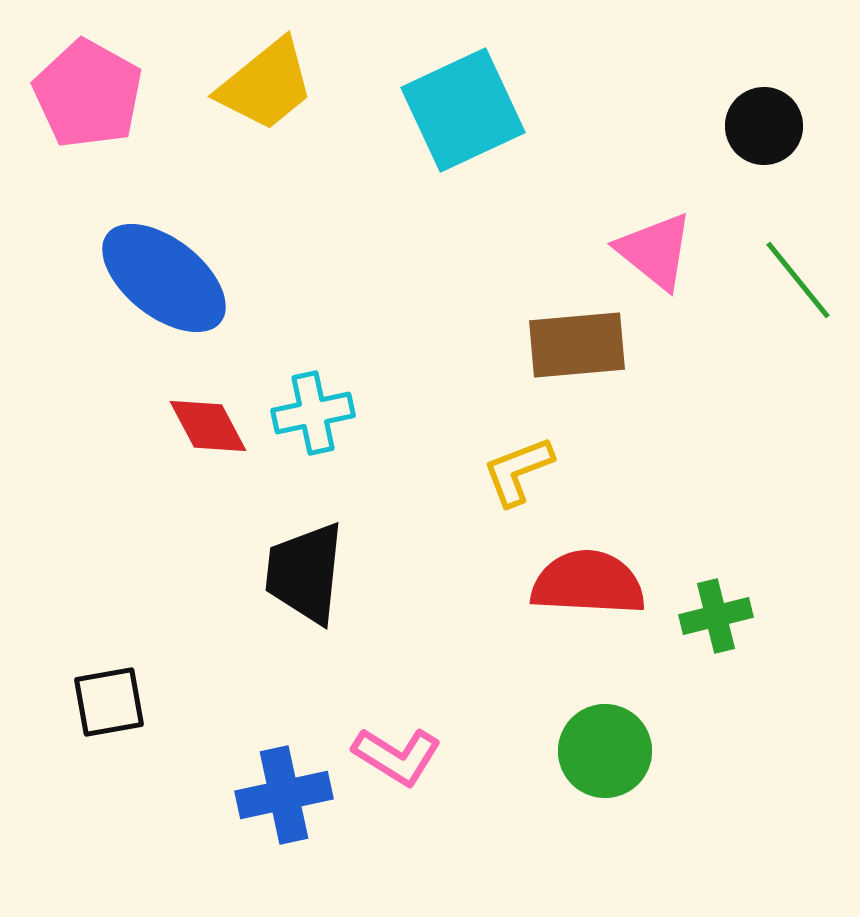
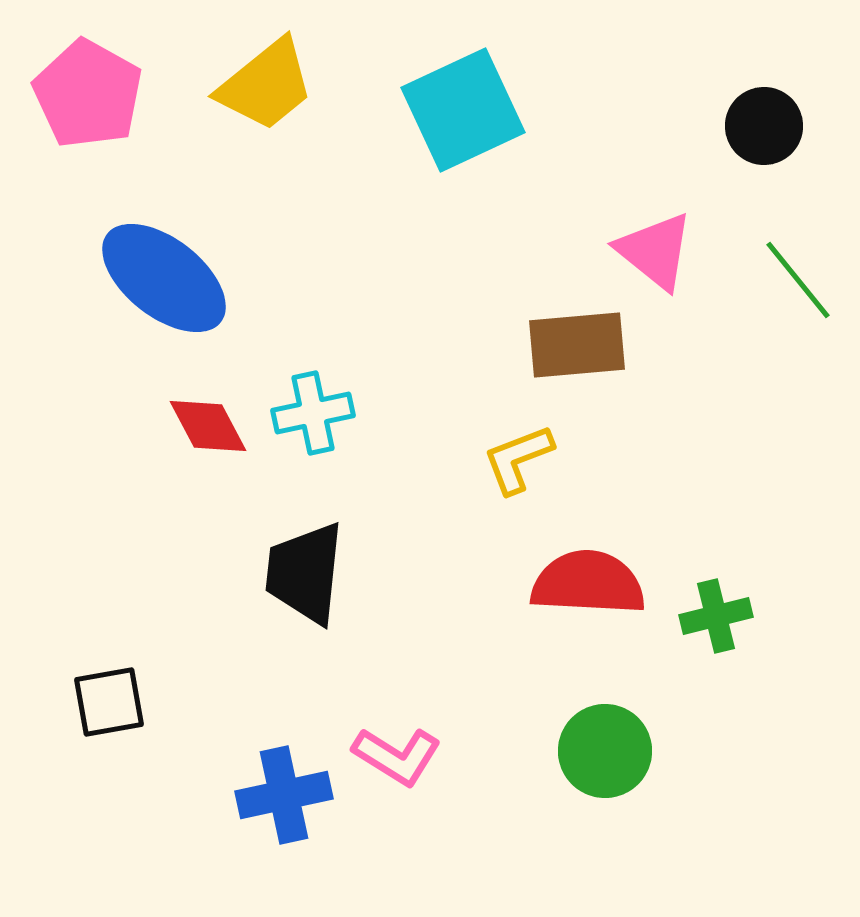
yellow L-shape: moved 12 px up
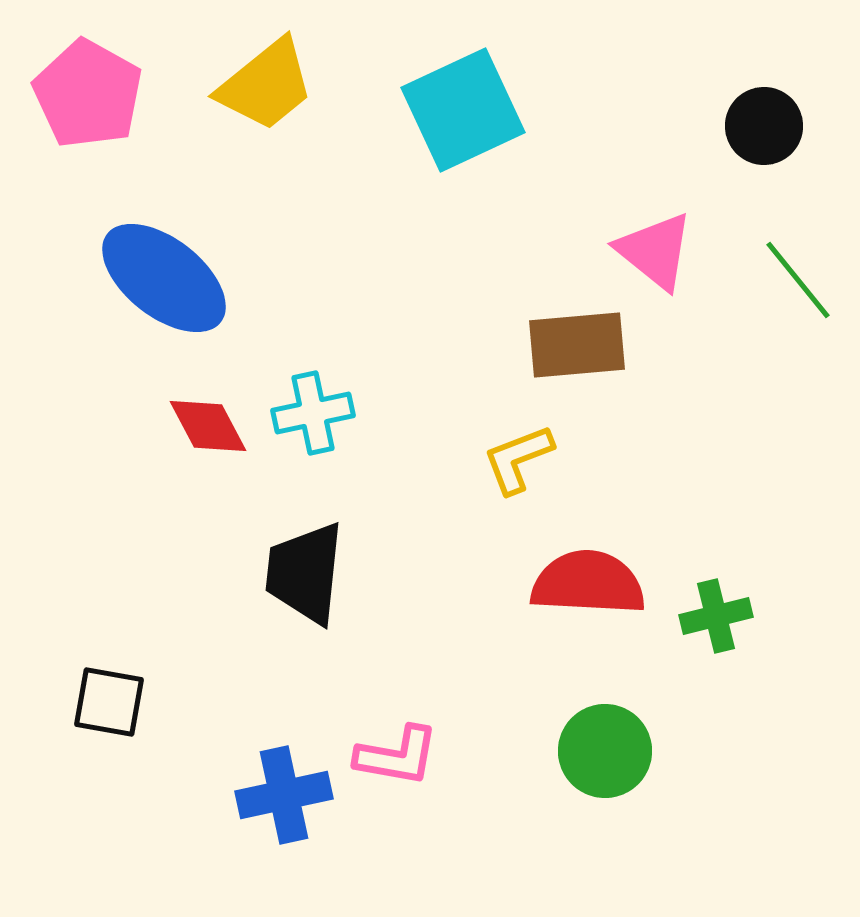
black square: rotated 20 degrees clockwise
pink L-shape: rotated 22 degrees counterclockwise
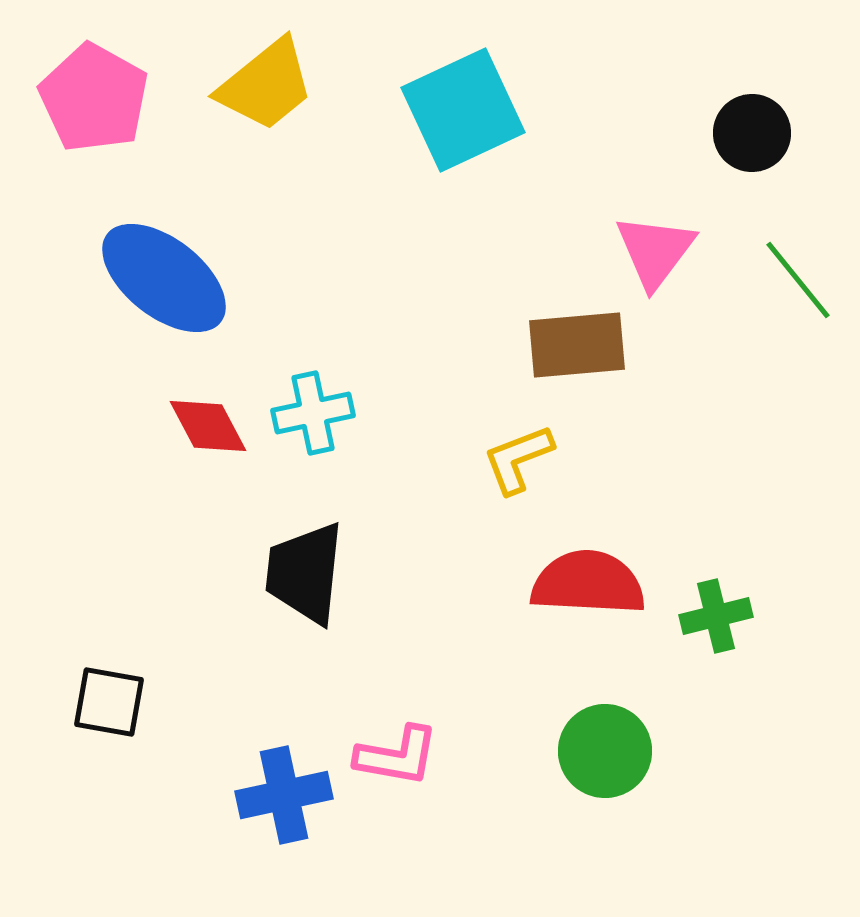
pink pentagon: moved 6 px right, 4 px down
black circle: moved 12 px left, 7 px down
pink triangle: rotated 28 degrees clockwise
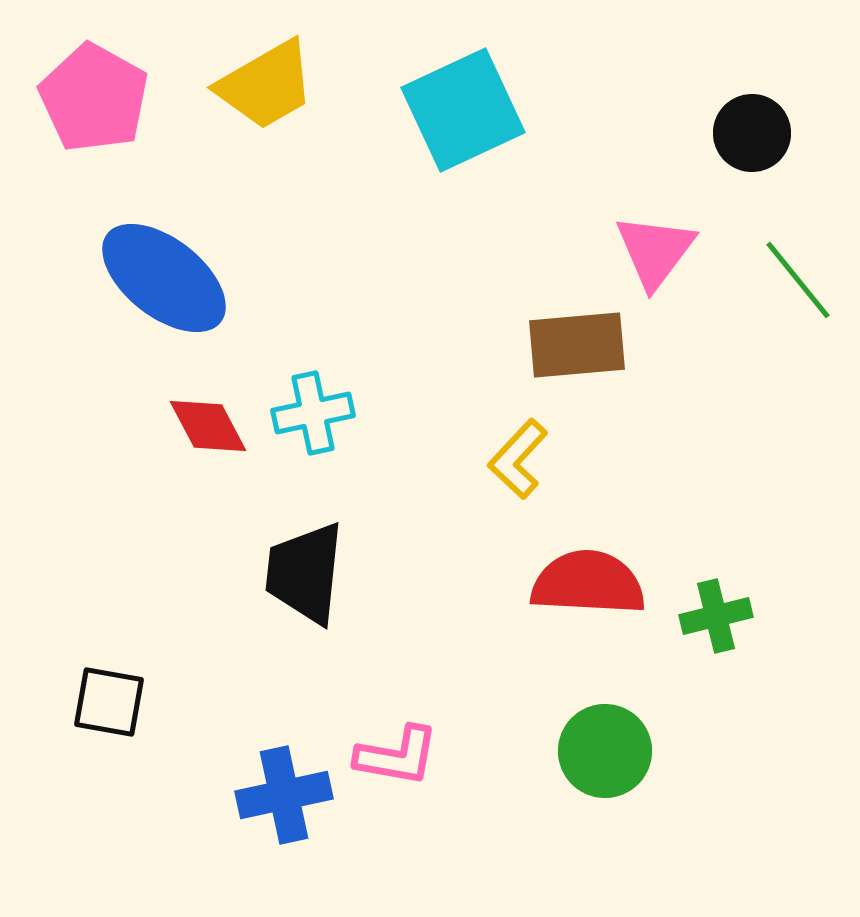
yellow trapezoid: rotated 9 degrees clockwise
yellow L-shape: rotated 26 degrees counterclockwise
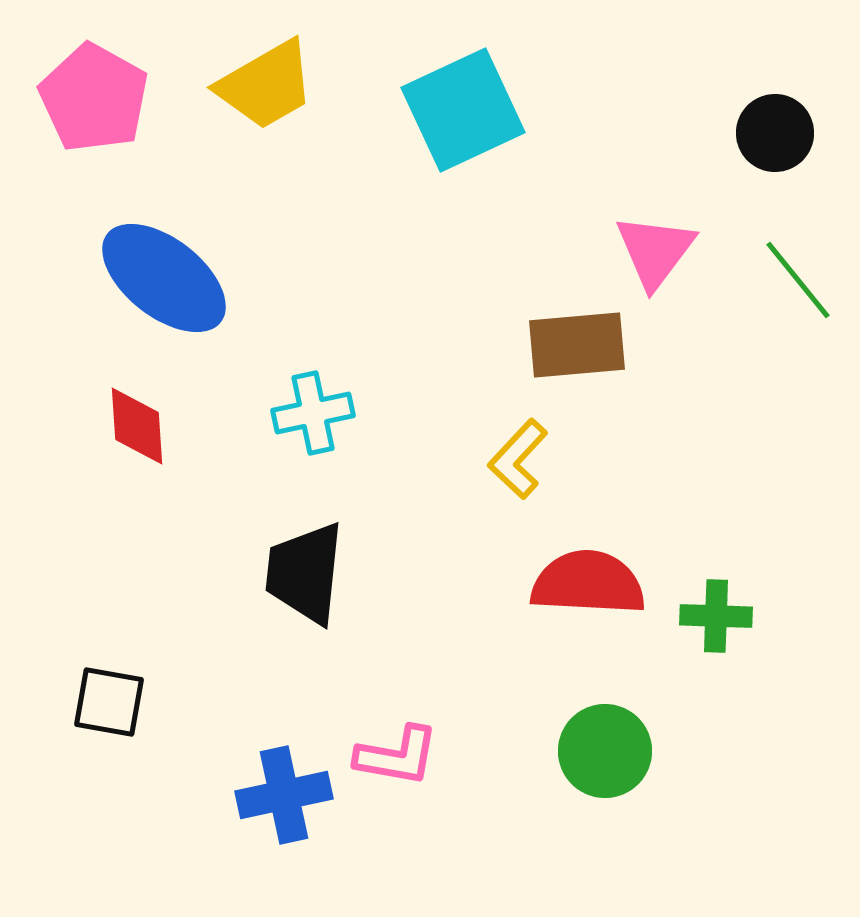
black circle: moved 23 px right
red diamond: moved 71 px left; rotated 24 degrees clockwise
green cross: rotated 16 degrees clockwise
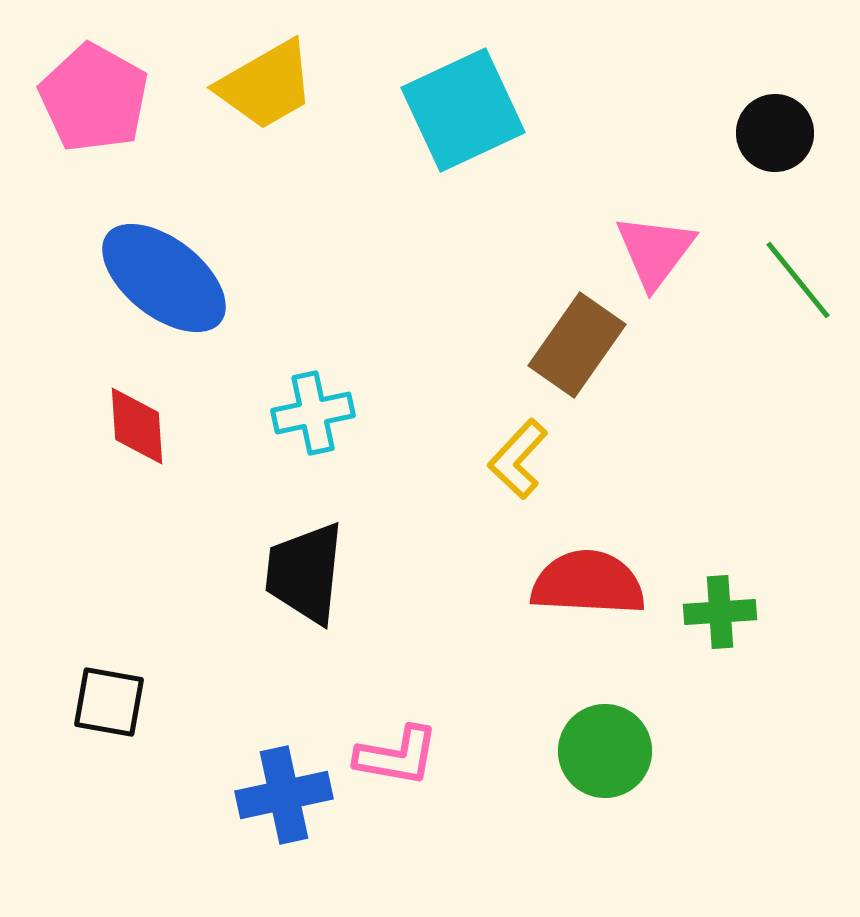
brown rectangle: rotated 50 degrees counterclockwise
green cross: moved 4 px right, 4 px up; rotated 6 degrees counterclockwise
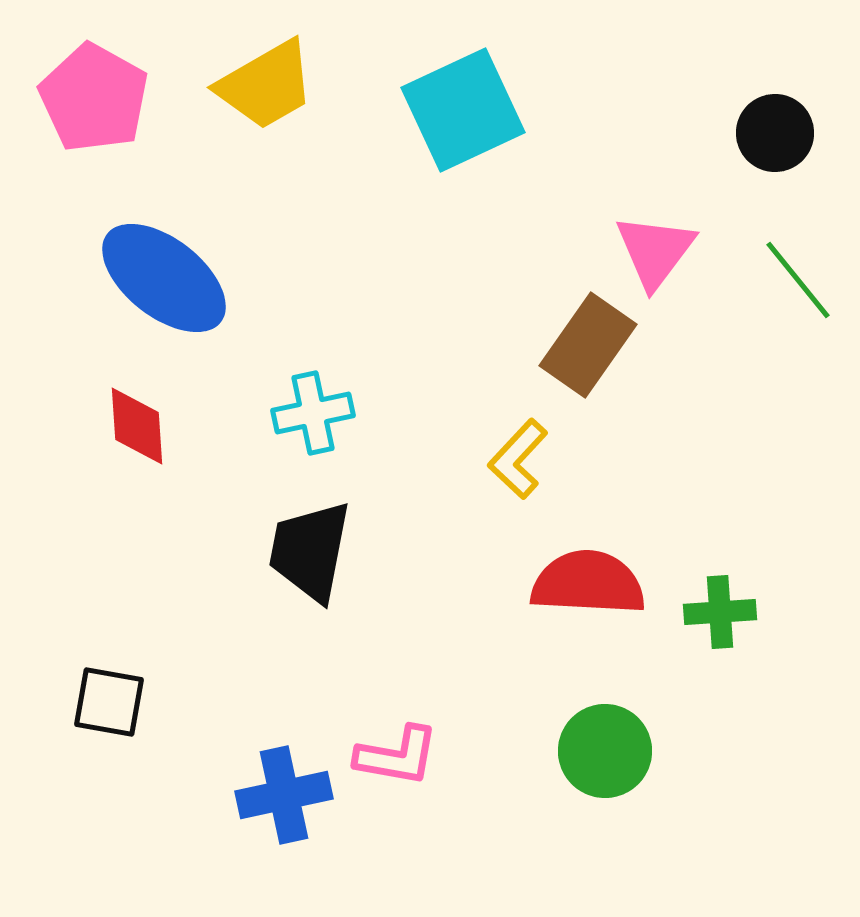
brown rectangle: moved 11 px right
black trapezoid: moved 5 px right, 22 px up; rotated 5 degrees clockwise
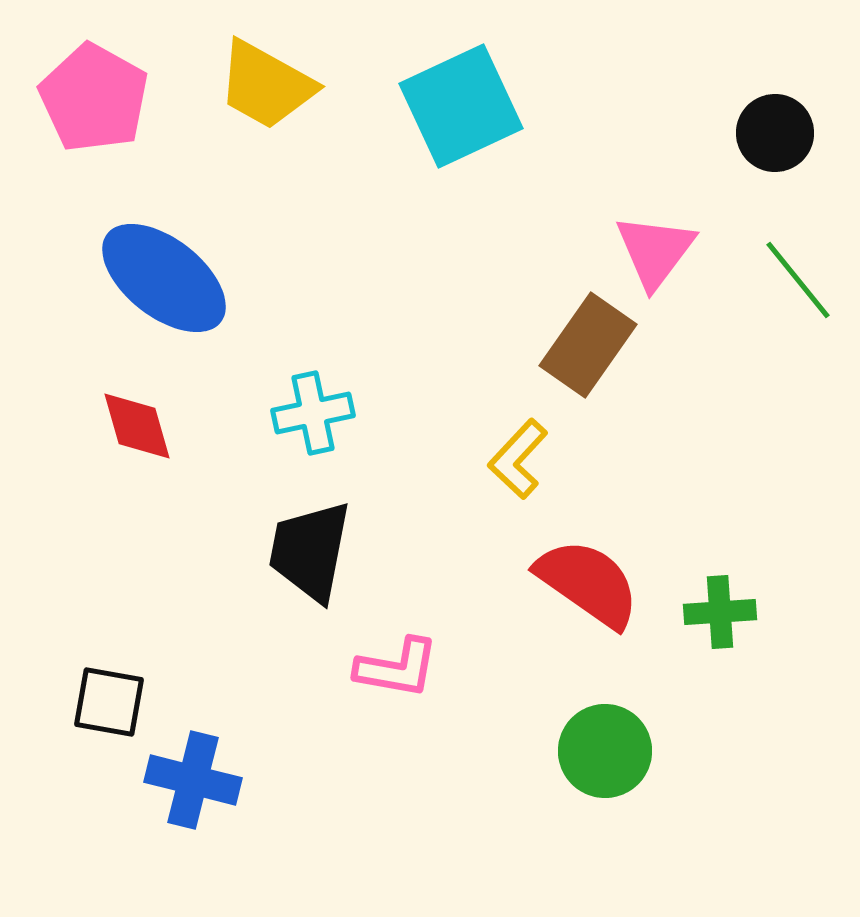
yellow trapezoid: rotated 59 degrees clockwise
cyan square: moved 2 px left, 4 px up
red diamond: rotated 12 degrees counterclockwise
red semicircle: rotated 32 degrees clockwise
pink L-shape: moved 88 px up
blue cross: moved 91 px left, 15 px up; rotated 26 degrees clockwise
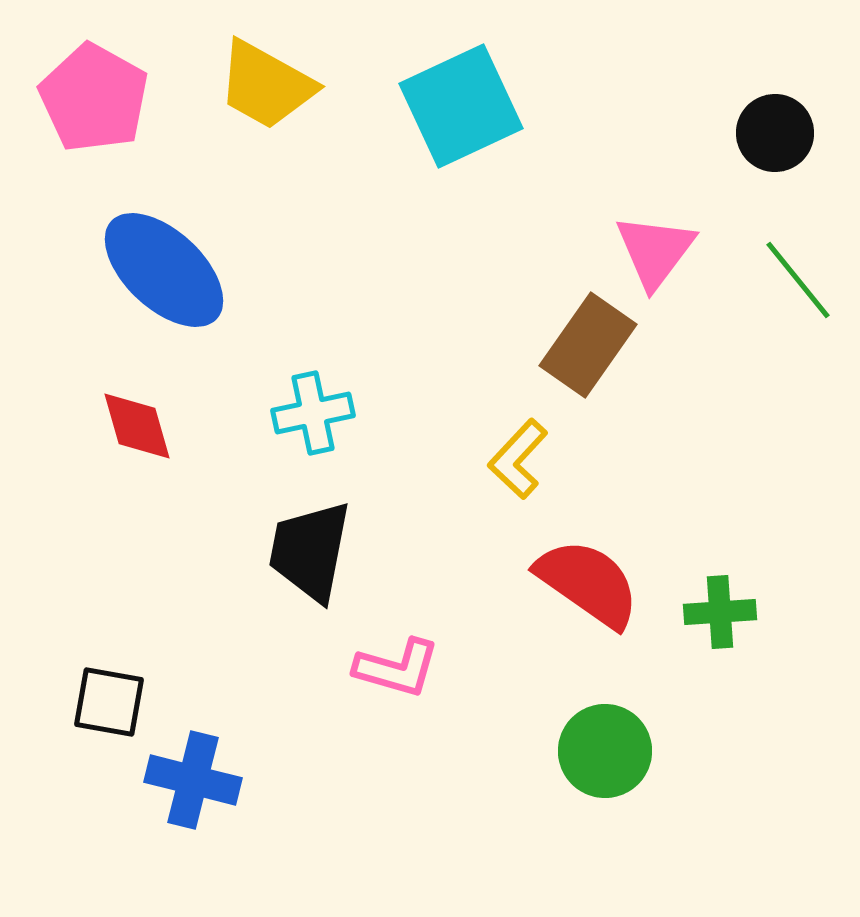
blue ellipse: moved 8 px up; rotated 5 degrees clockwise
pink L-shape: rotated 6 degrees clockwise
